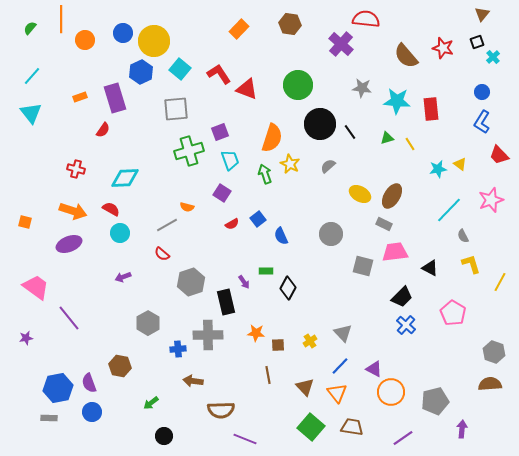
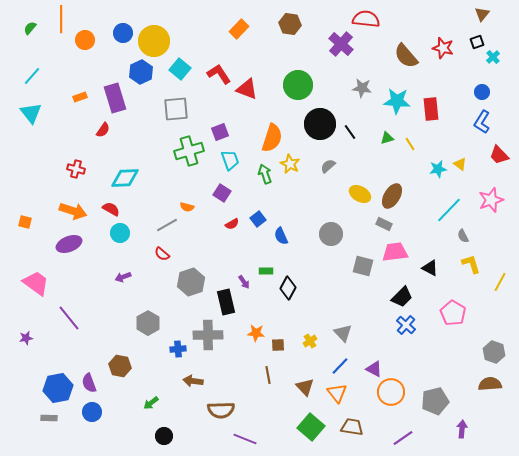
pink trapezoid at (36, 287): moved 4 px up
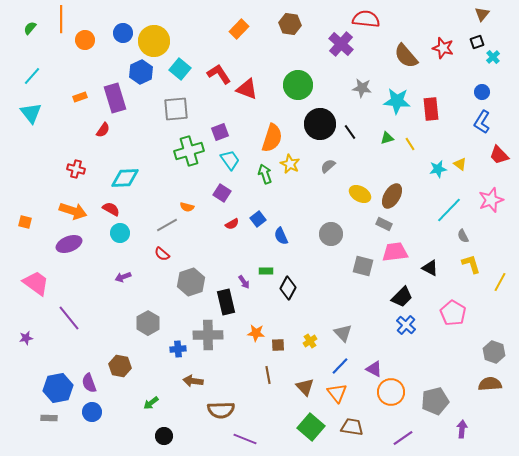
cyan trapezoid at (230, 160): rotated 15 degrees counterclockwise
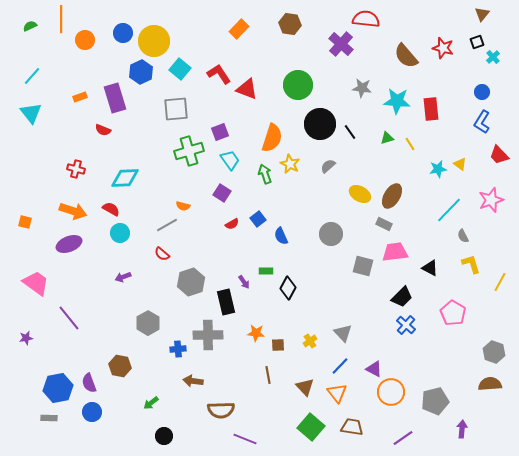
green semicircle at (30, 28): moved 2 px up; rotated 24 degrees clockwise
red semicircle at (103, 130): rotated 77 degrees clockwise
orange semicircle at (187, 207): moved 4 px left, 1 px up
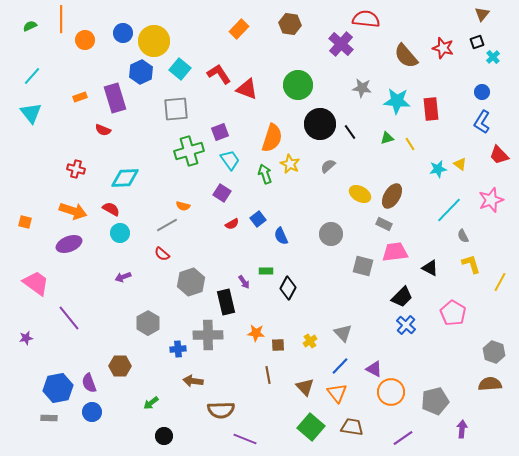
brown hexagon at (120, 366): rotated 10 degrees counterclockwise
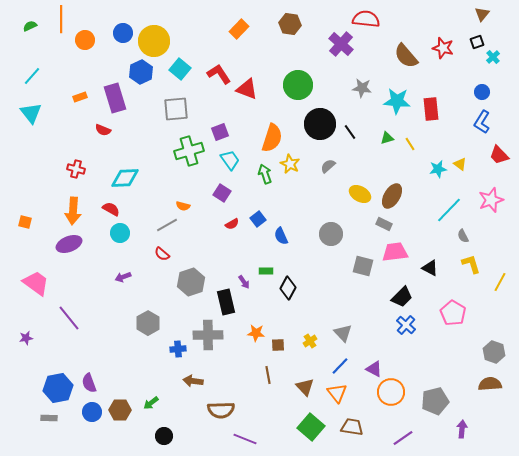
orange arrow at (73, 211): rotated 76 degrees clockwise
brown hexagon at (120, 366): moved 44 px down
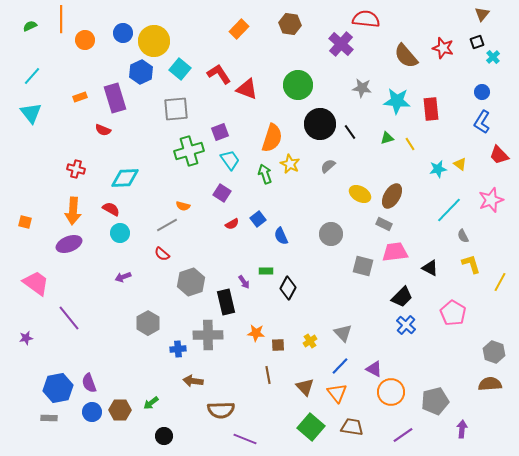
purple line at (403, 438): moved 3 px up
